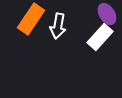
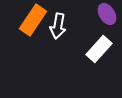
orange rectangle: moved 2 px right, 1 px down
white rectangle: moved 1 px left, 12 px down
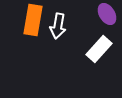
orange rectangle: rotated 24 degrees counterclockwise
